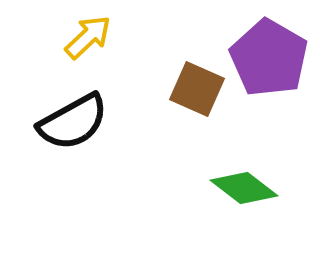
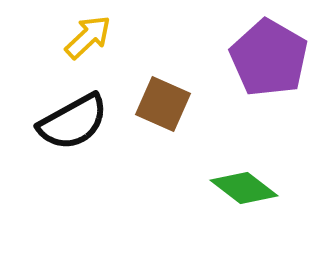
brown square: moved 34 px left, 15 px down
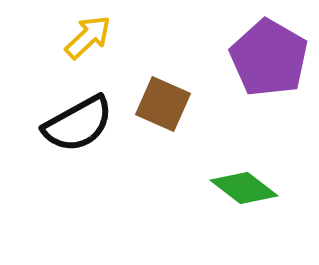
black semicircle: moved 5 px right, 2 px down
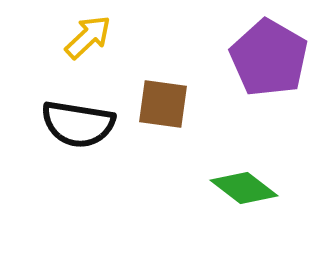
brown square: rotated 16 degrees counterclockwise
black semicircle: rotated 38 degrees clockwise
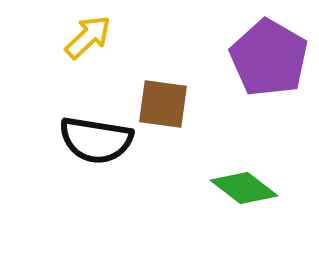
black semicircle: moved 18 px right, 16 px down
